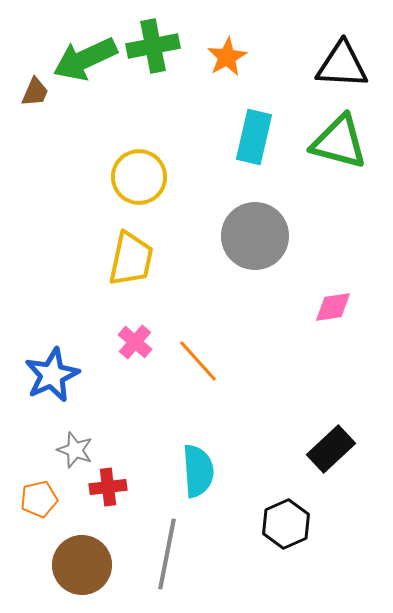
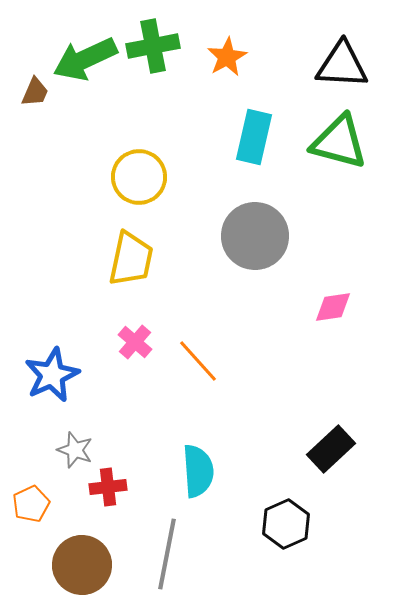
orange pentagon: moved 8 px left, 5 px down; rotated 12 degrees counterclockwise
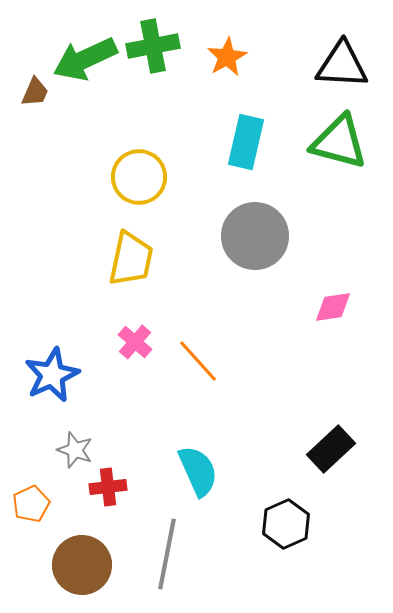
cyan rectangle: moved 8 px left, 5 px down
cyan semicircle: rotated 20 degrees counterclockwise
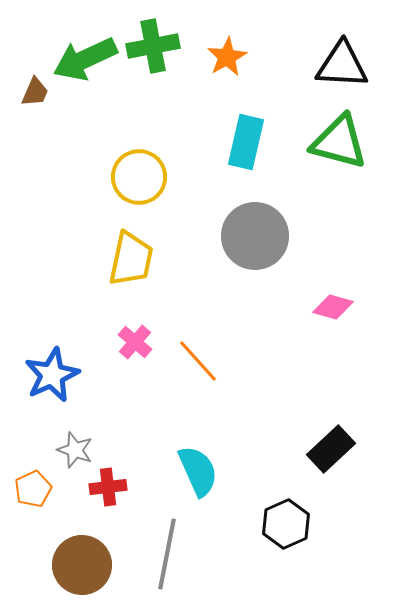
pink diamond: rotated 24 degrees clockwise
orange pentagon: moved 2 px right, 15 px up
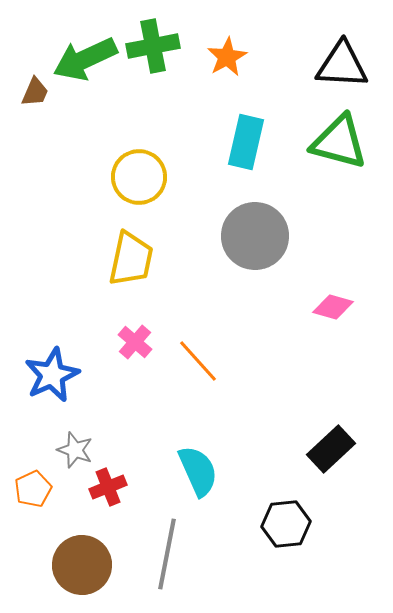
red cross: rotated 15 degrees counterclockwise
black hexagon: rotated 18 degrees clockwise
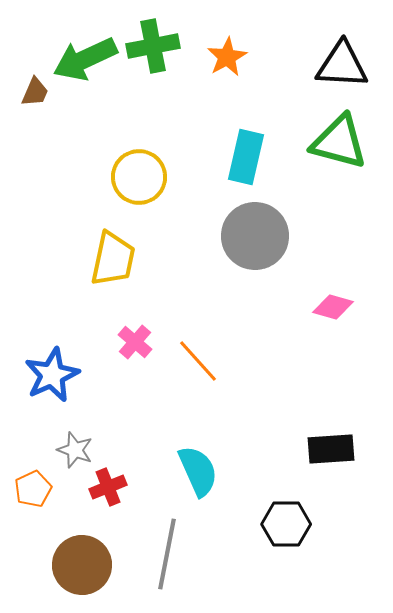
cyan rectangle: moved 15 px down
yellow trapezoid: moved 18 px left
black rectangle: rotated 39 degrees clockwise
black hexagon: rotated 6 degrees clockwise
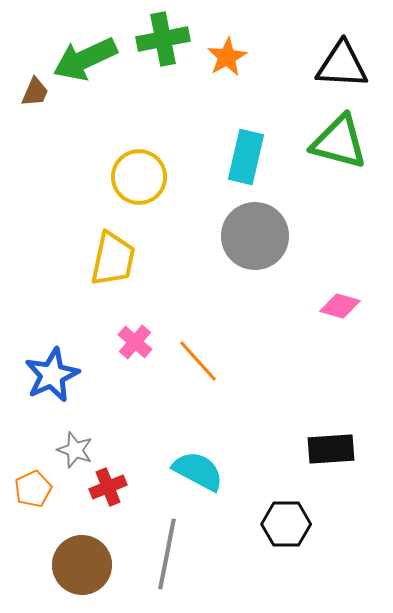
green cross: moved 10 px right, 7 px up
pink diamond: moved 7 px right, 1 px up
cyan semicircle: rotated 38 degrees counterclockwise
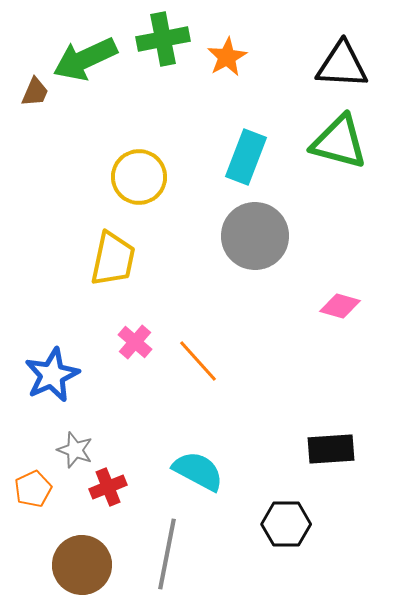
cyan rectangle: rotated 8 degrees clockwise
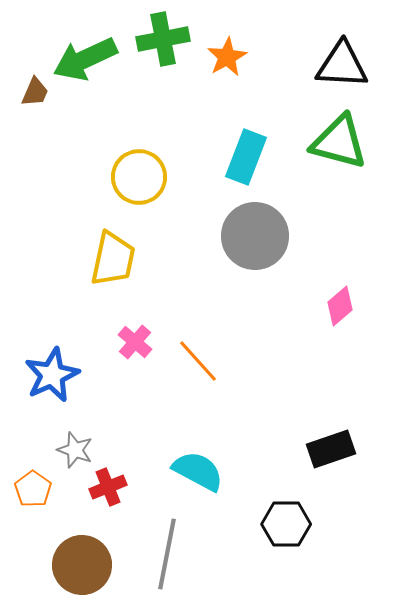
pink diamond: rotated 57 degrees counterclockwise
black rectangle: rotated 15 degrees counterclockwise
orange pentagon: rotated 12 degrees counterclockwise
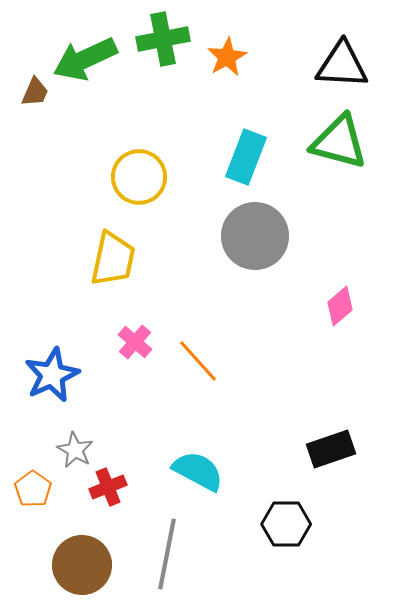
gray star: rotated 9 degrees clockwise
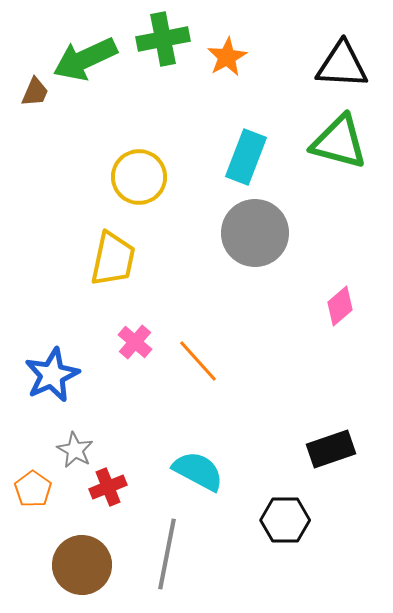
gray circle: moved 3 px up
black hexagon: moved 1 px left, 4 px up
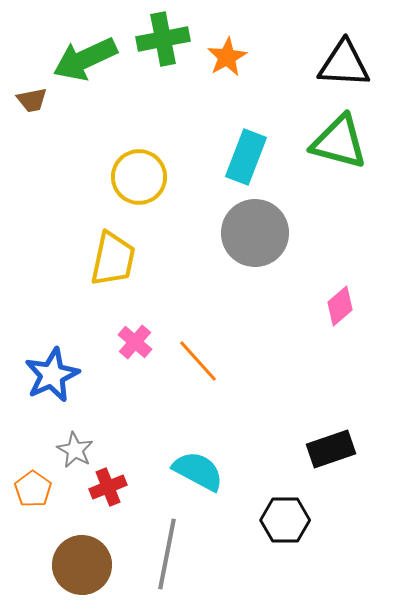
black triangle: moved 2 px right, 1 px up
brown trapezoid: moved 3 px left, 8 px down; rotated 56 degrees clockwise
